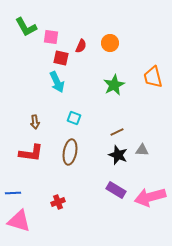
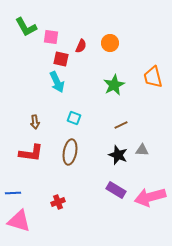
red square: moved 1 px down
brown line: moved 4 px right, 7 px up
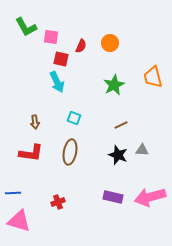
purple rectangle: moved 3 px left, 7 px down; rotated 18 degrees counterclockwise
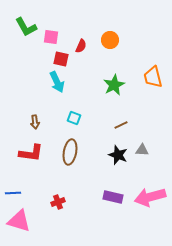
orange circle: moved 3 px up
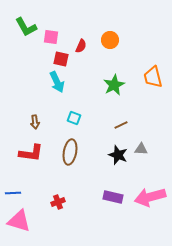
gray triangle: moved 1 px left, 1 px up
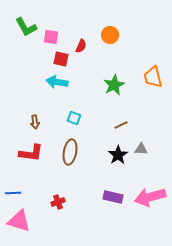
orange circle: moved 5 px up
cyan arrow: rotated 125 degrees clockwise
black star: rotated 18 degrees clockwise
